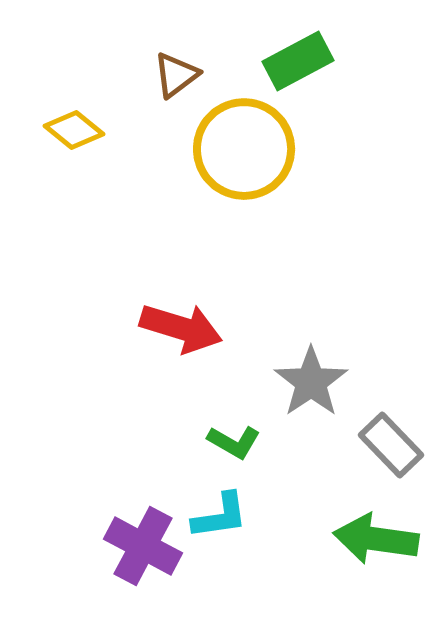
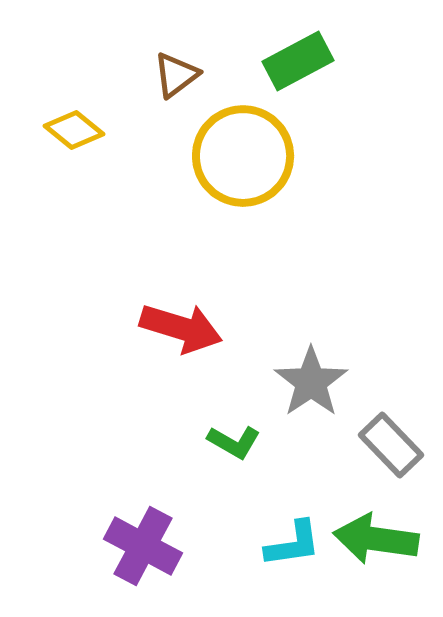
yellow circle: moved 1 px left, 7 px down
cyan L-shape: moved 73 px right, 28 px down
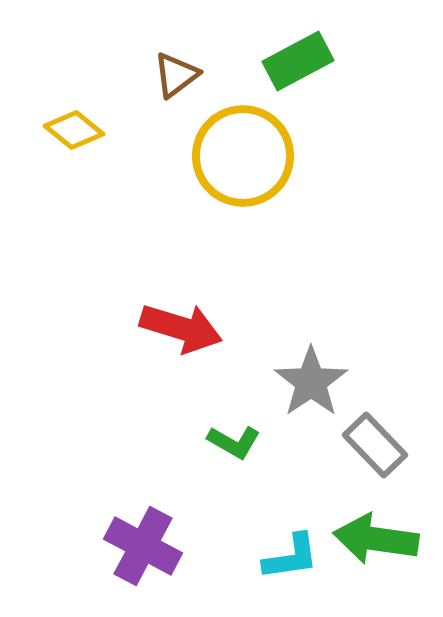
gray rectangle: moved 16 px left
cyan L-shape: moved 2 px left, 13 px down
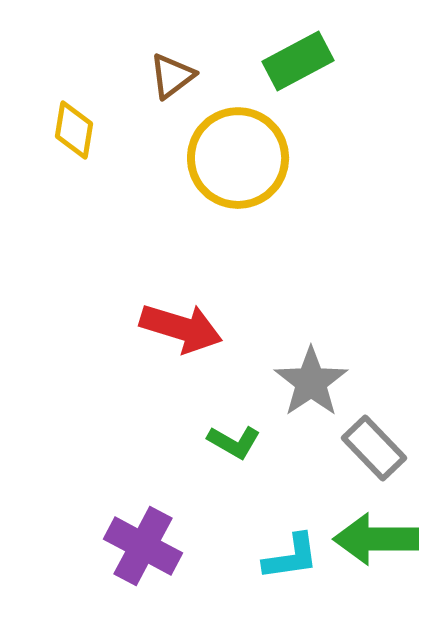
brown triangle: moved 4 px left, 1 px down
yellow diamond: rotated 60 degrees clockwise
yellow circle: moved 5 px left, 2 px down
gray rectangle: moved 1 px left, 3 px down
green arrow: rotated 8 degrees counterclockwise
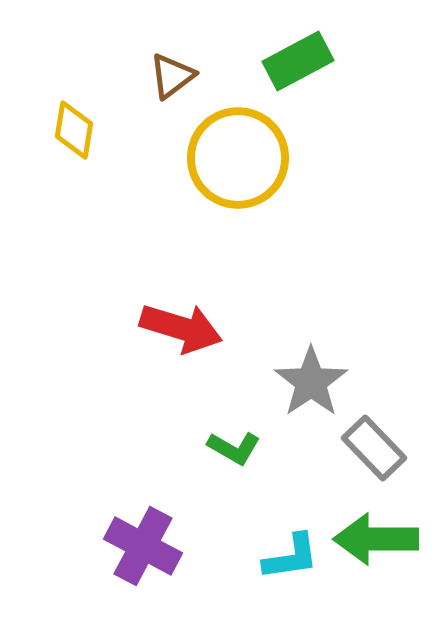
green L-shape: moved 6 px down
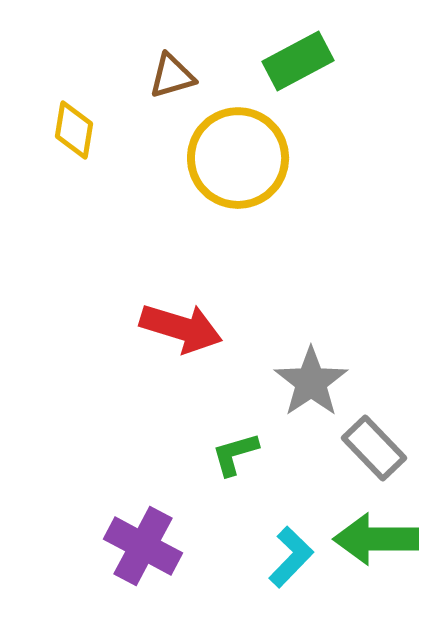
brown triangle: rotated 21 degrees clockwise
green L-shape: moved 1 px right, 6 px down; rotated 134 degrees clockwise
cyan L-shape: rotated 38 degrees counterclockwise
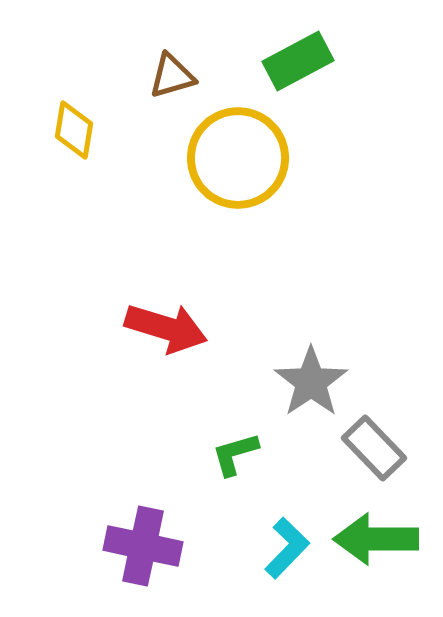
red arrow: moved 15 px left
purple cross: rotated 16 degrees counterclockwise
cyan L-shape: moved 4 px left, 9 px up
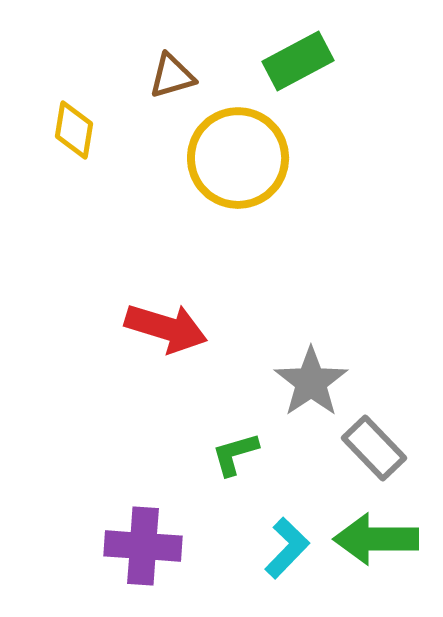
purple cross: rotated 8 degrees counterclockwise
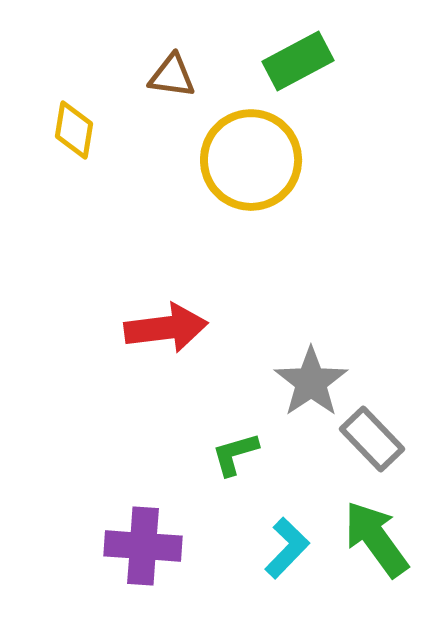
brown triangle: rotated 24 degrees clockwise
yellow circle: moved 13 px right, 2 px down
red arrow: rotated 24 degrees counterclockwise
gray rectangle: moved 2 px left, 9 px up
green arrow: rotated 54 degrees clockwise
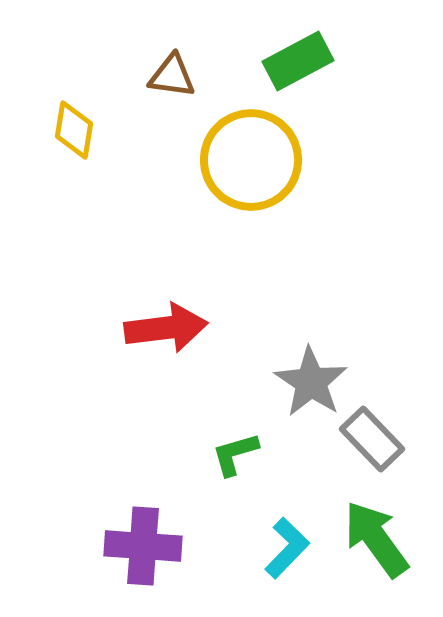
gray star: rotated 4 degrees counterclockwise
